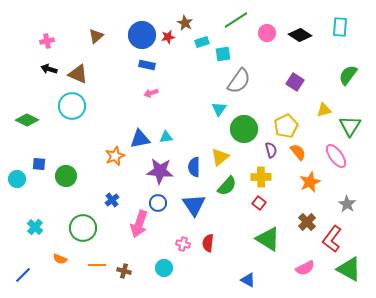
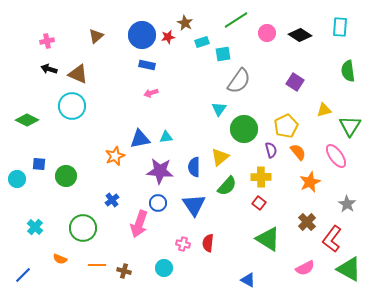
green semicircle at (348, 75): moved 4 px up; rotated 45 degrees counterclockwise
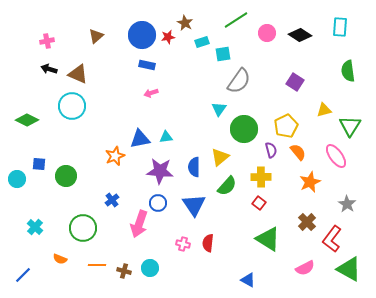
cyan circle at (164, 268): moved 14 px left
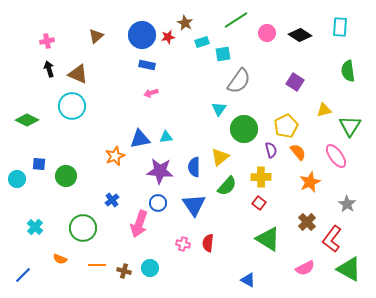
black arrow at (49, 69): rotated 56 degrees clockwise
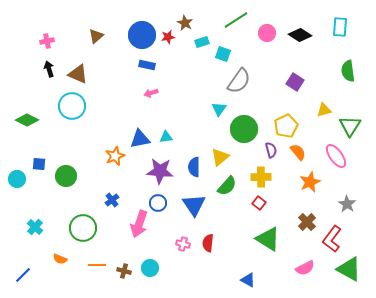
cyan square at (223, 54): rotated 28 degrees clockwise
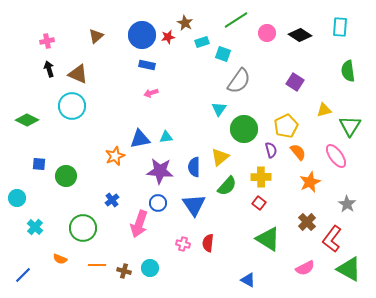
cyan circle at (17, 179): moved 19 px down
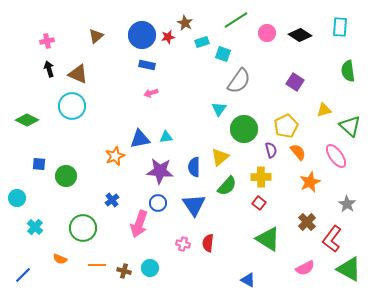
green triangle at (350, 126): rotated 20 degrees counterclockwise
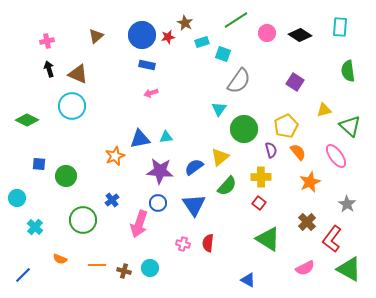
blue semicircle at (194, 167): rotated 54 degrees clockwise
green circle at (83, 228): moved 8 px up
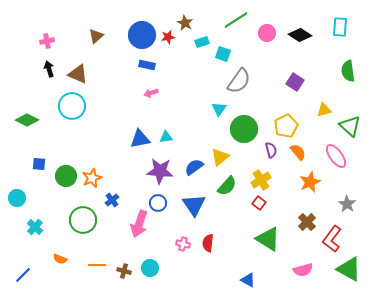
orange star at (115, 156): moved 23 px left, 22 px down
yellow cross at (261, 177): moved 3 px down; rotated 30 degrees counterclockwise
pink semicircle at (305, 268): moved 2 px left, 2 px down; rotated 12 degrees clockwise
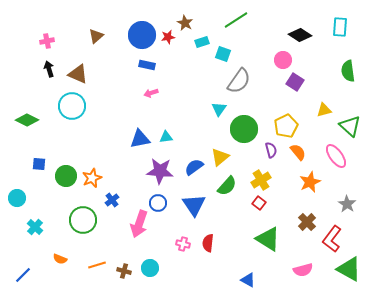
pink circle at (267, 33): moved 16 px right, 27 px down
orange line at (97, 265): rotated 18 degrees counterclockwise
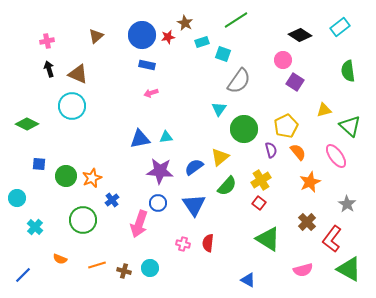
cyan rectangle at (340, 27): rotated 48 degrees clockwise
green diamond at (27, 120): moved 4 px down
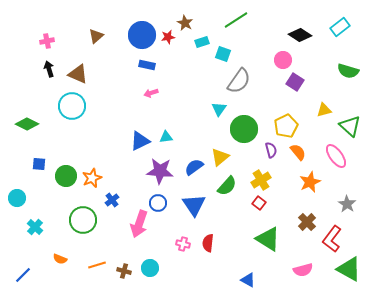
green semicircle at (348, 71): rotated 65 degrees counterclockwise
blue triangle at (140, 139): moved 2 px down; rotated 15 degrees counterclockwise
